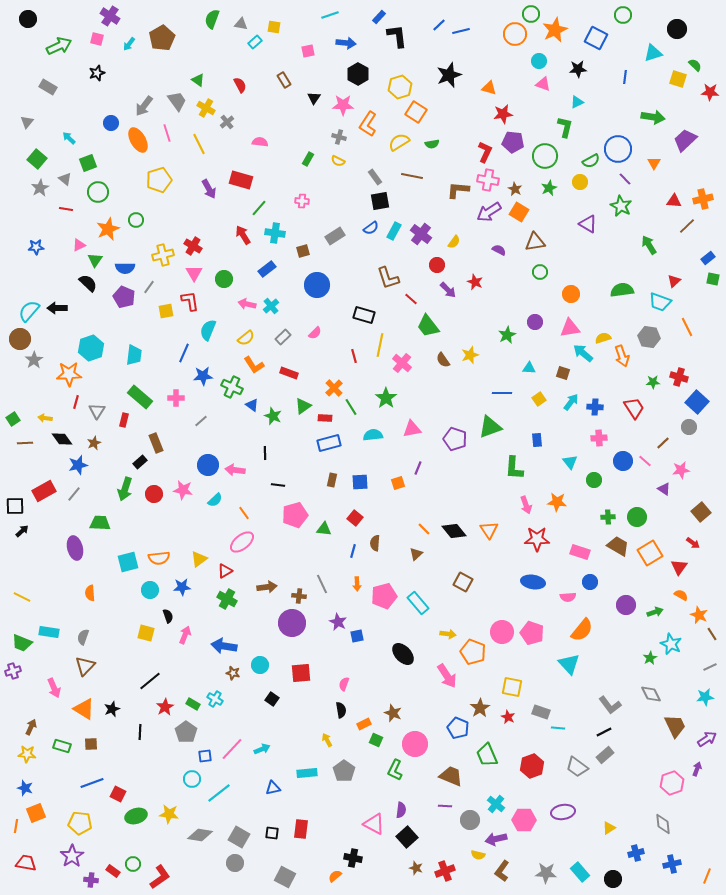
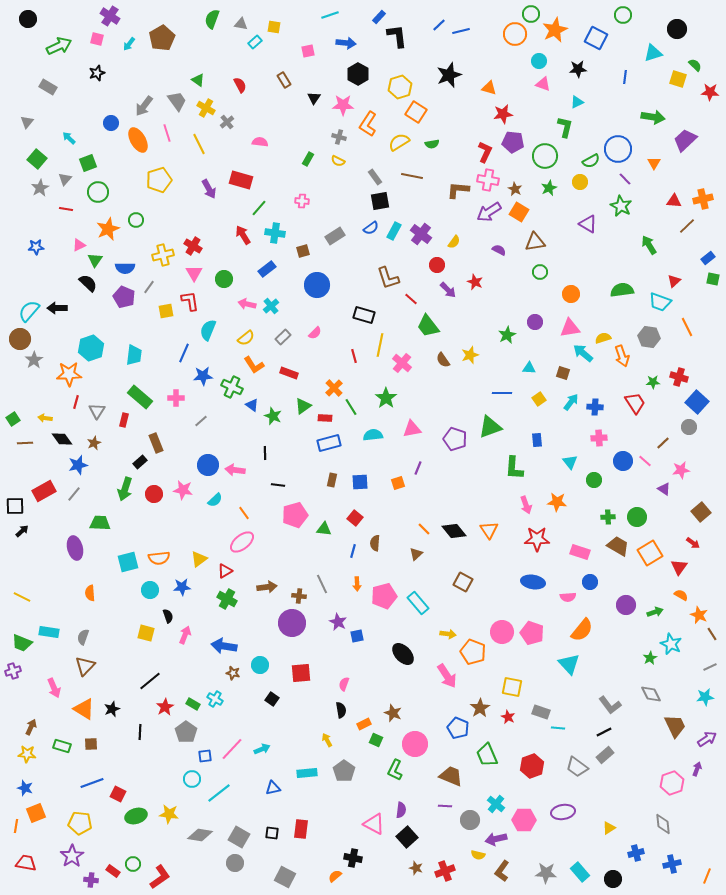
gray triangle at (65, 179): rotated 32 degrees clockwise
red trapezoid at (634, 408): moved 1 px right, 5 px up
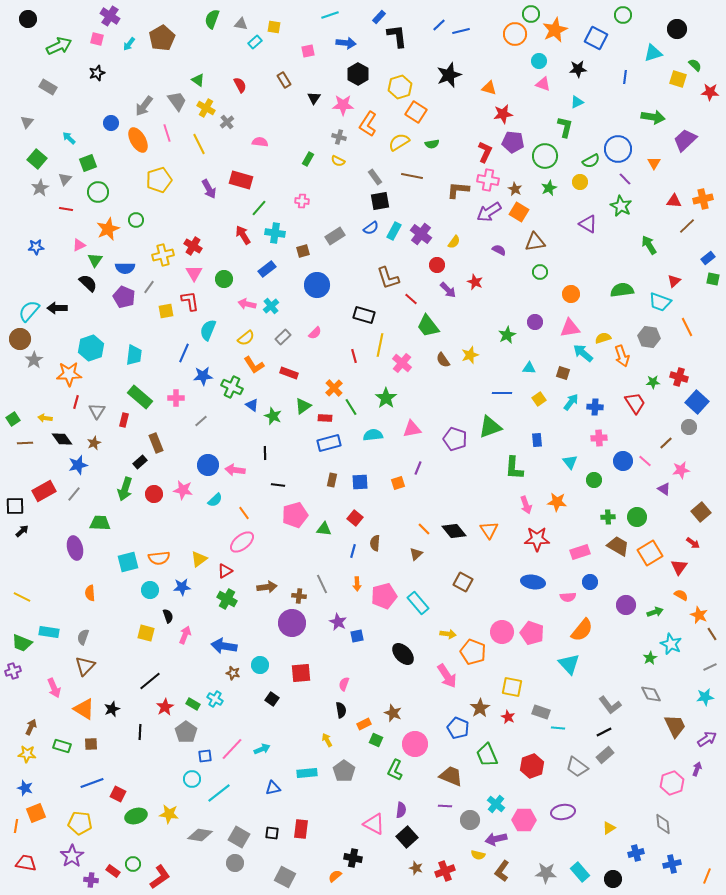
brown line at (663, 443): moved 3 px right
pink rectangle at (580, 552): rotated 36 degrees counterclockwise
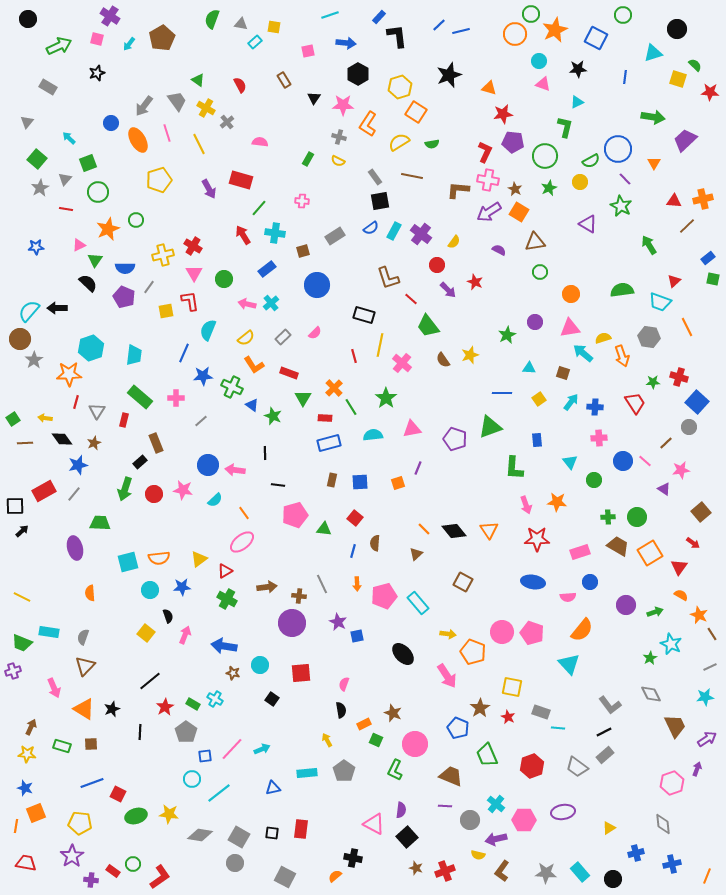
cyan cross at (271, 306): moved 3 px up
green triangle at (303, 406): moved 8 px up; rotated 24 degrees counterclockwise
yellow square at (146, 633): rotated 24 degrees clockwise
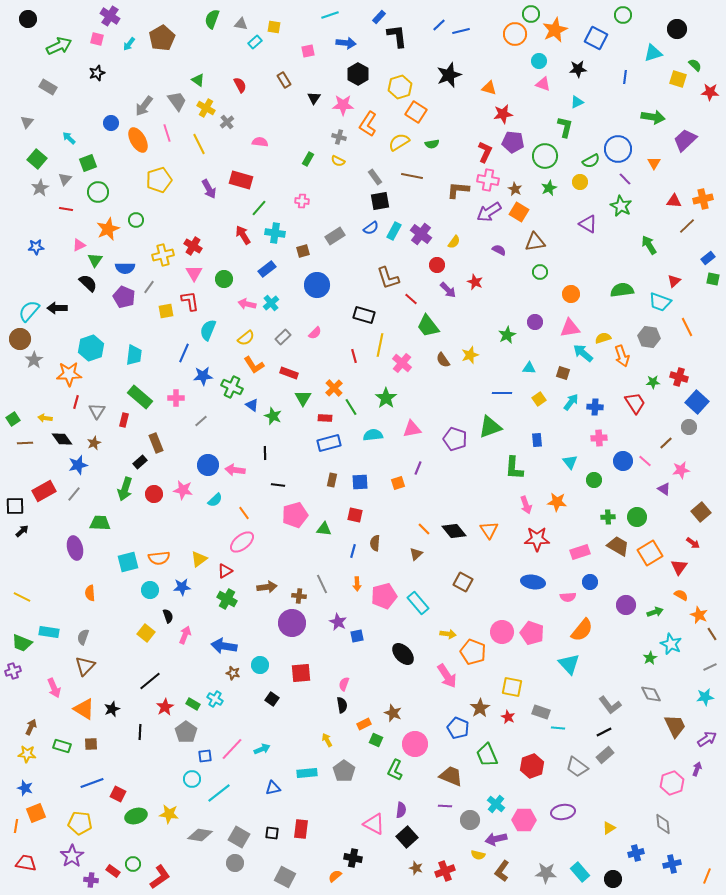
red square at (355, 518): moved 3 px up; rotated 28 degrees counterclockwise
black semicircle at (341, 710): moved 1 px right, 5 px up
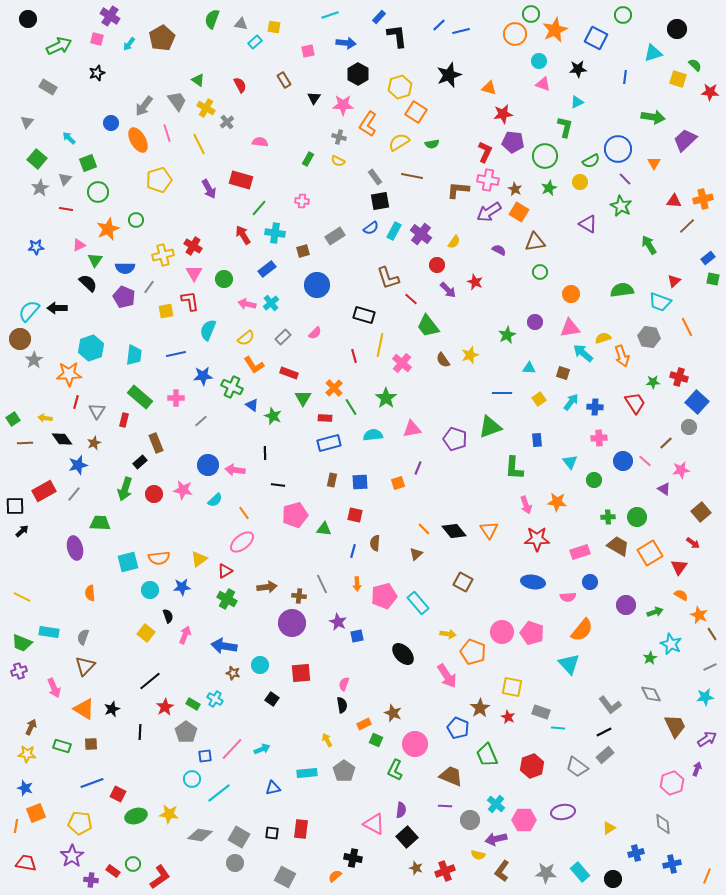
blue line at (184, 353): moved 8 px left, 1 px down; rotated 54 degrees clockwise
purple cross at (13, 671): moved 6 px right
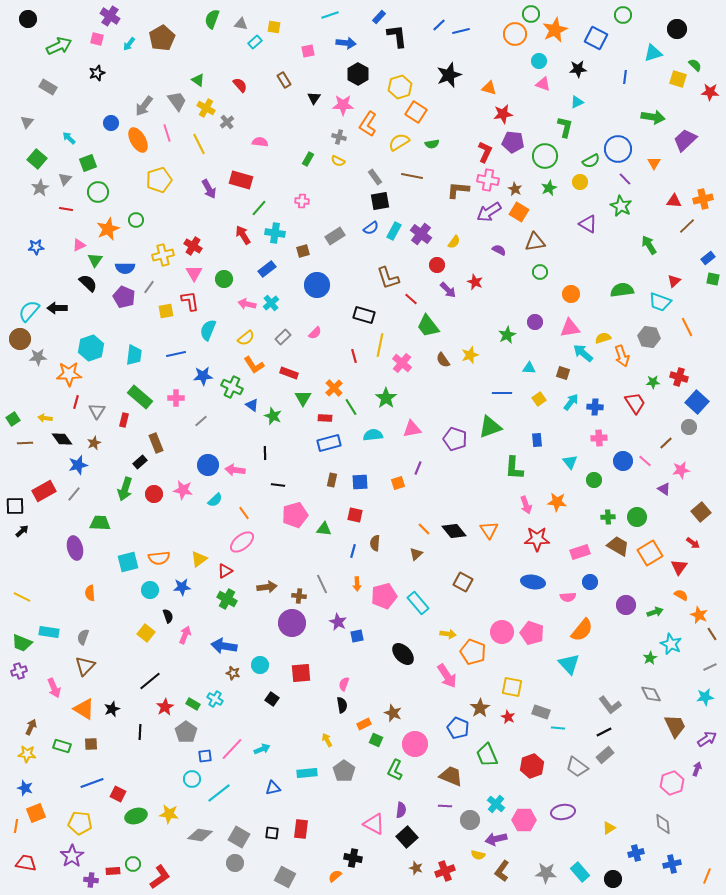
red semicircle at (240, 85): rotated 14 degrees counterclockwise
gray star at (34, 360): moved 4 px right, 3 px up; rotated 30 degrees clockwise
red rectangle at (113, 871): rotated 40 degrees counterclockwise
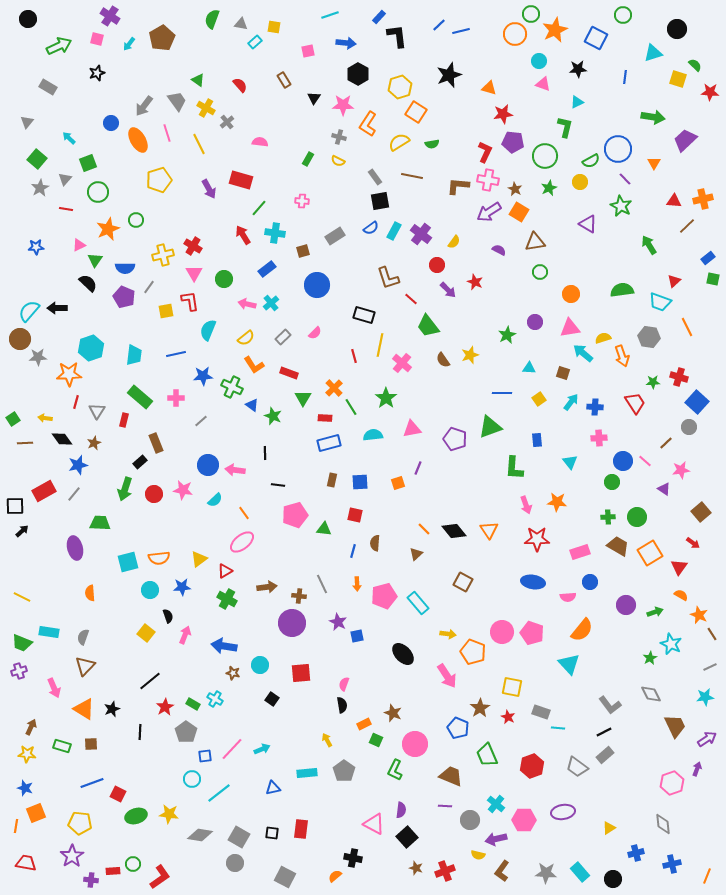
brown L-shape at (458, 190): moved 4 px up
green circle at (594, 480): moved 18 px right, 2 px down
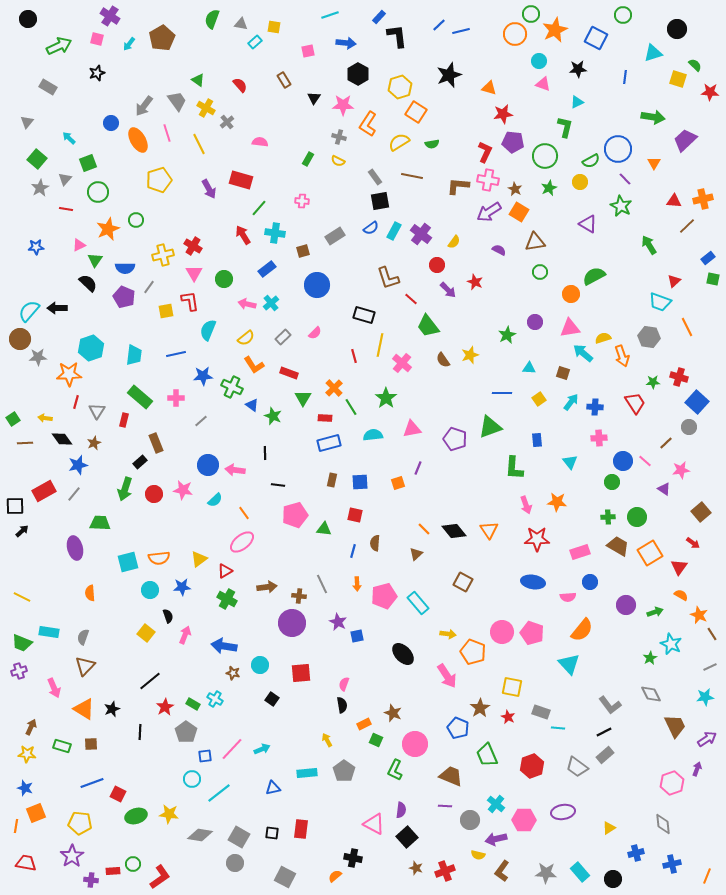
green semicircle at (622, 290): moved 28 px left, 14 px up; rotated 20 degrees counterclockwise
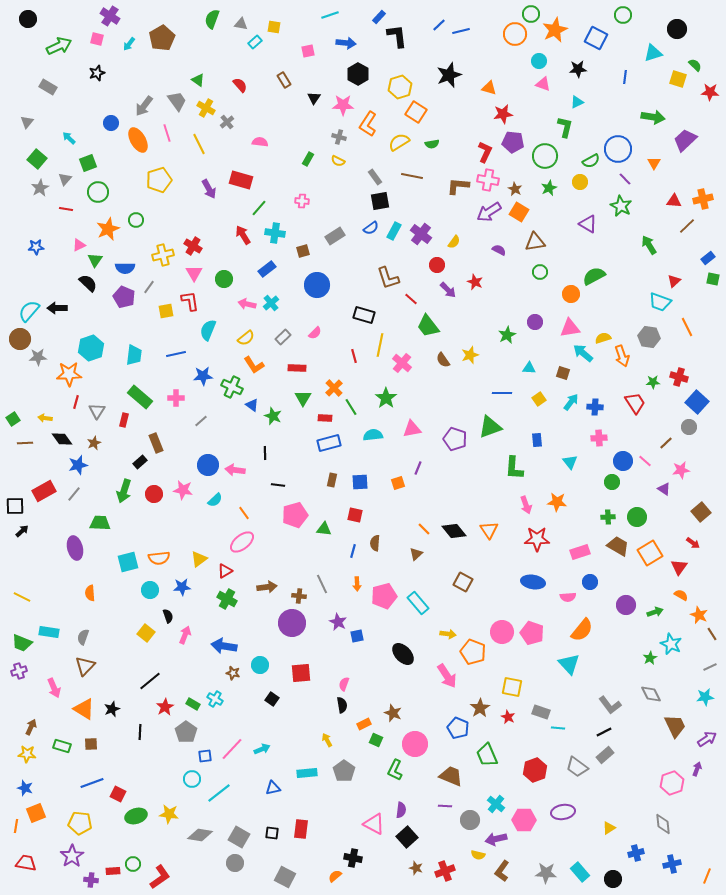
red rectangle at (289, 373): moved 8 px right, 5 px up; rotated 18 degrees counterclockwise
green arrow at (125, 489): moved 1 px left, 2 px down
red hexagon at (532, 766): moved 3 px right, 4 px down
